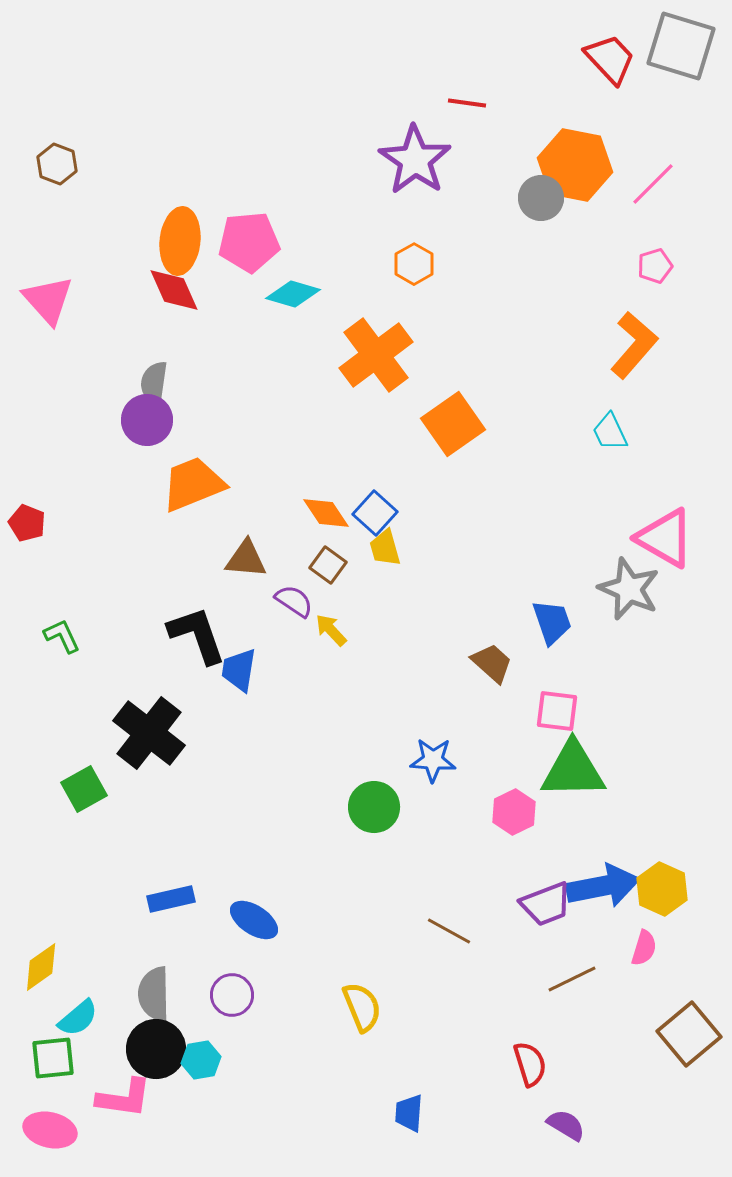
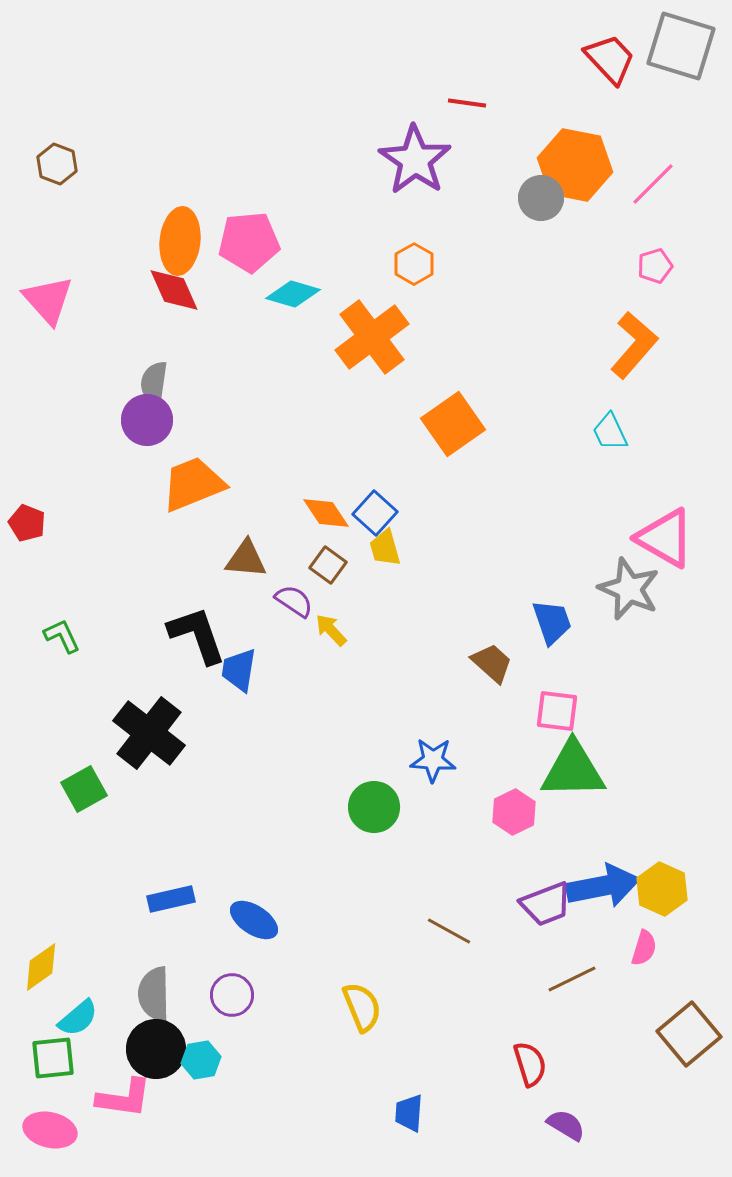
orange cross at (376, 355): moved 4 px left, 18 px up
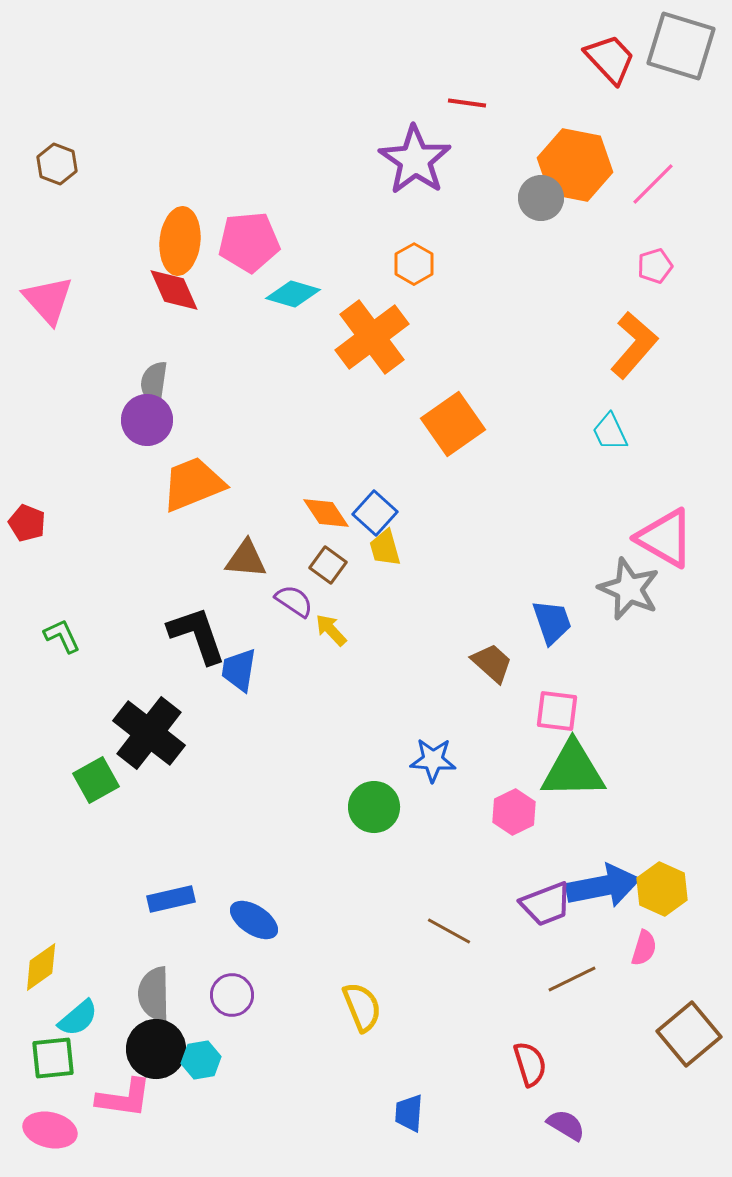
green square at (84, 789): moved 12 px right, 9 px up
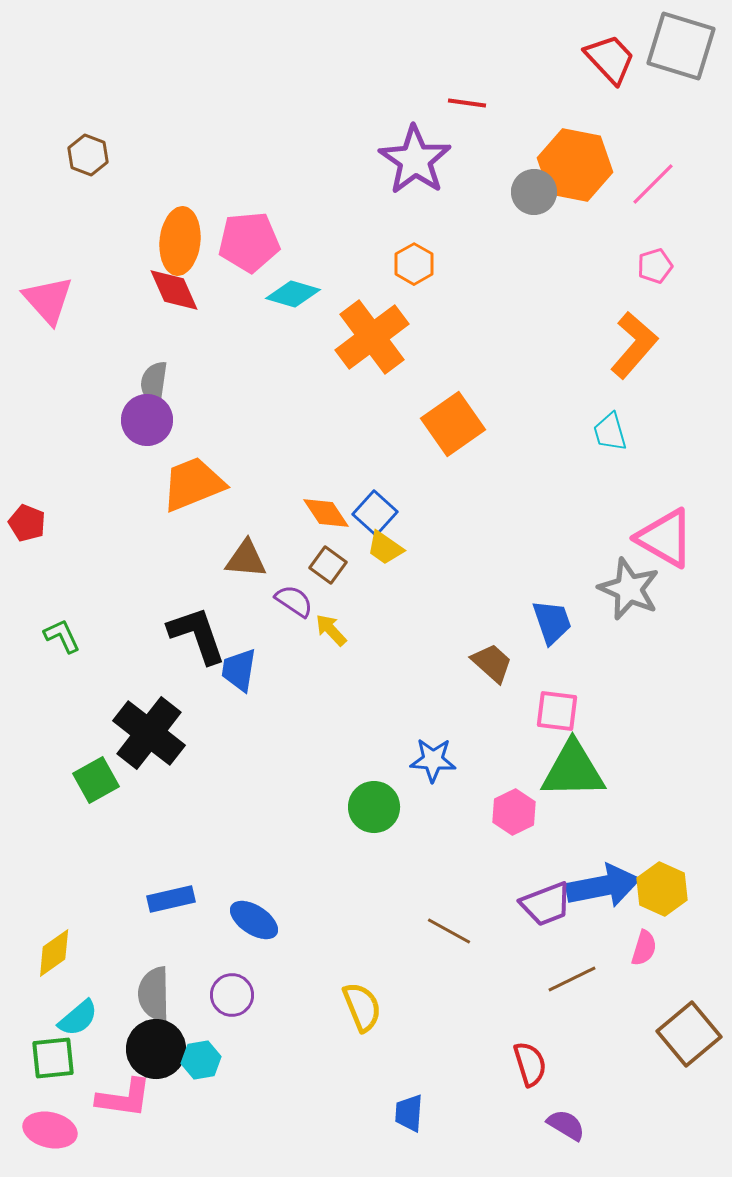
brown hexagon at (57, 164): moved 31 px right, 9 px up
gray circle at (541, 198): moved 7 px left, 6 px up
cyan trapezoid at (610, 432): rotated 9 degrees clockwise
yellow trapezoid at (385, 548): rotated 39 degrees counterclockwise
yellow diamond at (41, 967): moved 13 px right, 14 px up
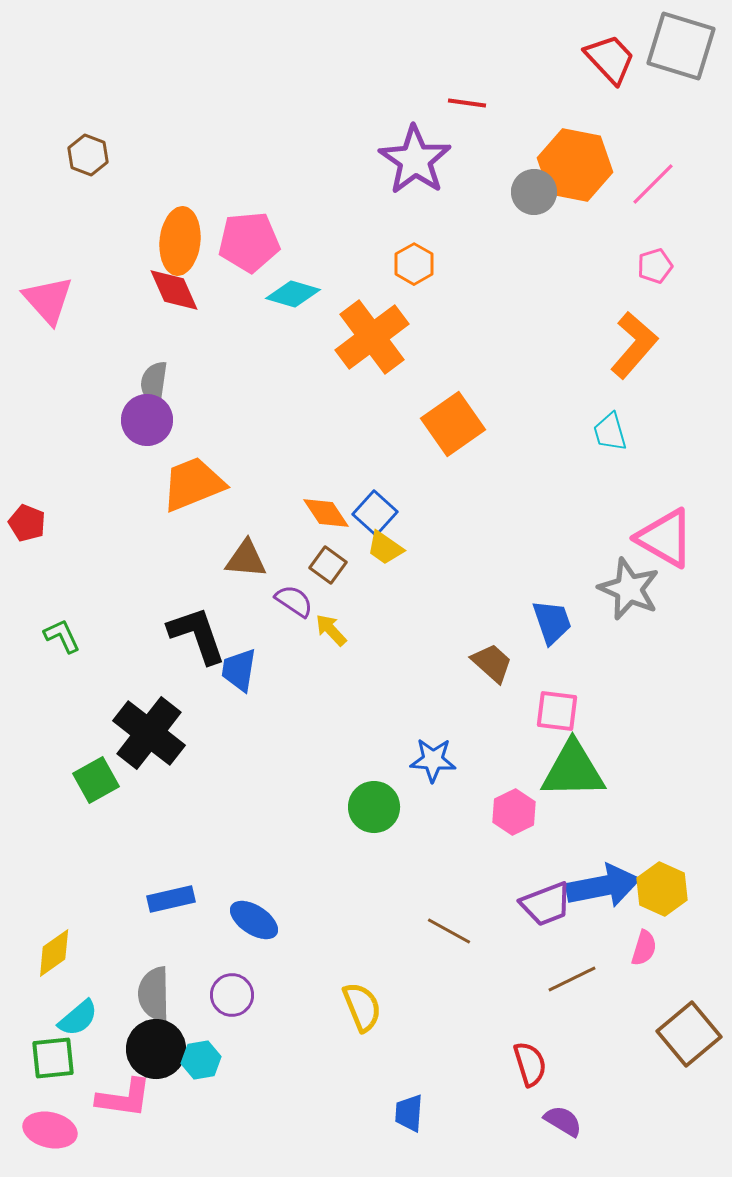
purple semicircle at (566, 1125): moved 3 px left, 4 px up
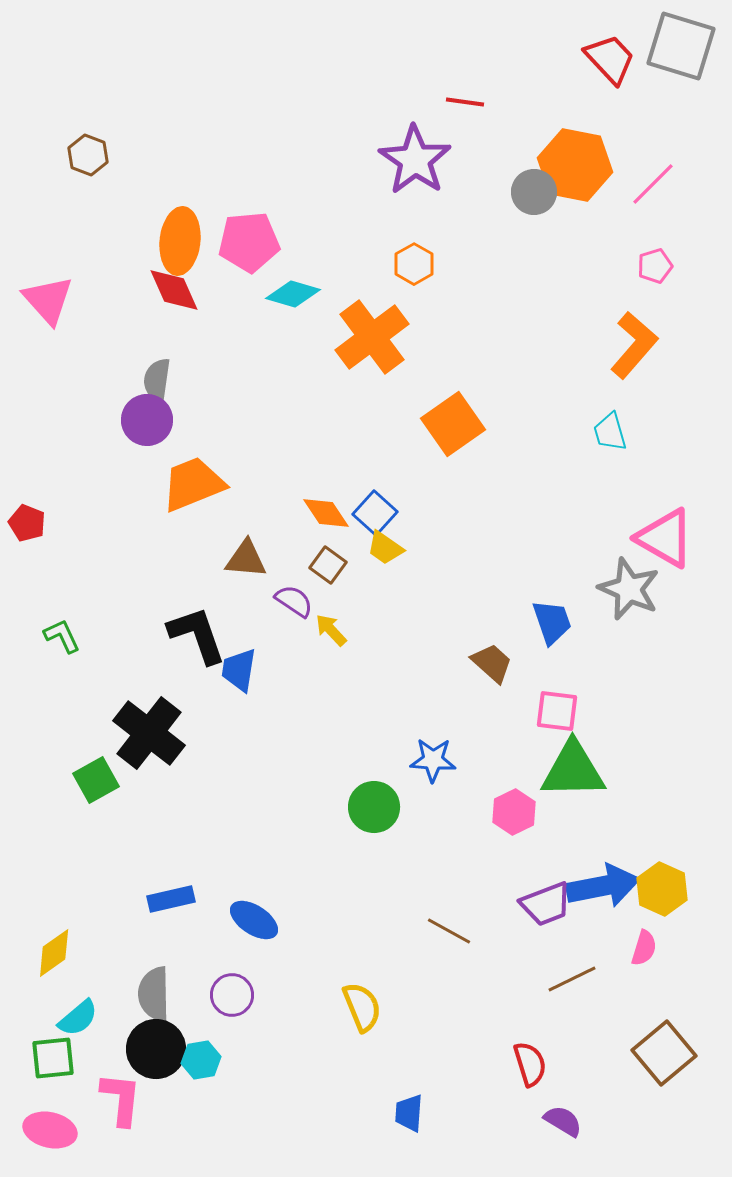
red line at (467, 103): moved 2 px left, 1 px up
gray semicircle at (154, 383): moved 3 px right, 3 px up
brown square at (689, 1034): moved 25 px left, 19 px down
pink L-shape at (124, 1098): moved 3 px left, 1 px down; rotated 92 degrees counterclockwise
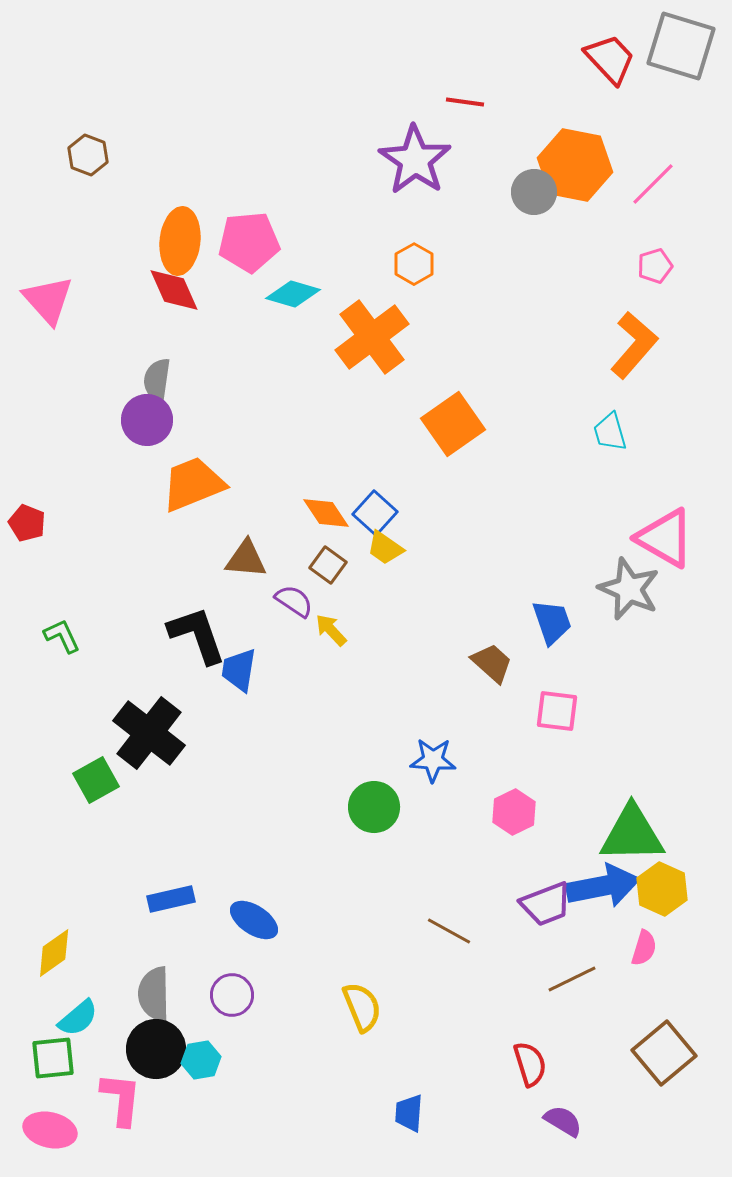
green triangle at (573, 770): moved 59 px right, 64 px down
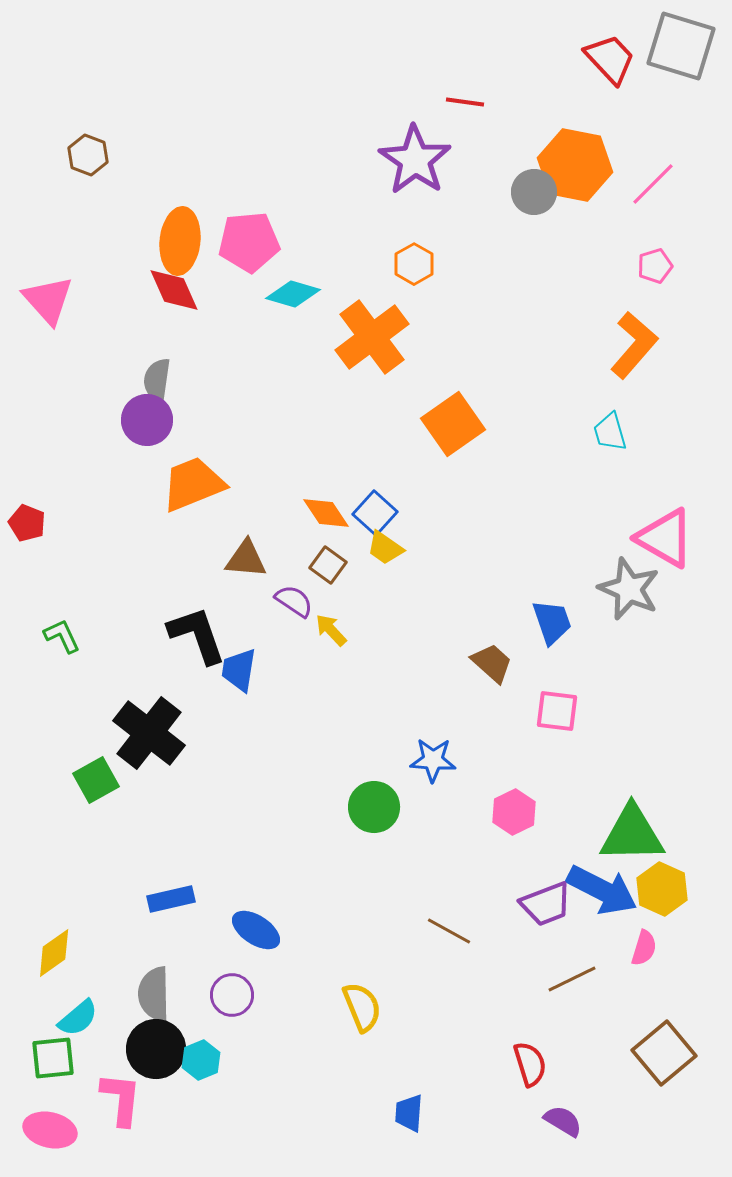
blue arrow at (603, 886): moved 1 px left, 4 px down; rotated 38 degrees clockwise
blue ellipse at (254, 920): moved 2 px right, 10 px down
cyan hexagon at (201, 1060): rotated 12 degrees counterclockwise
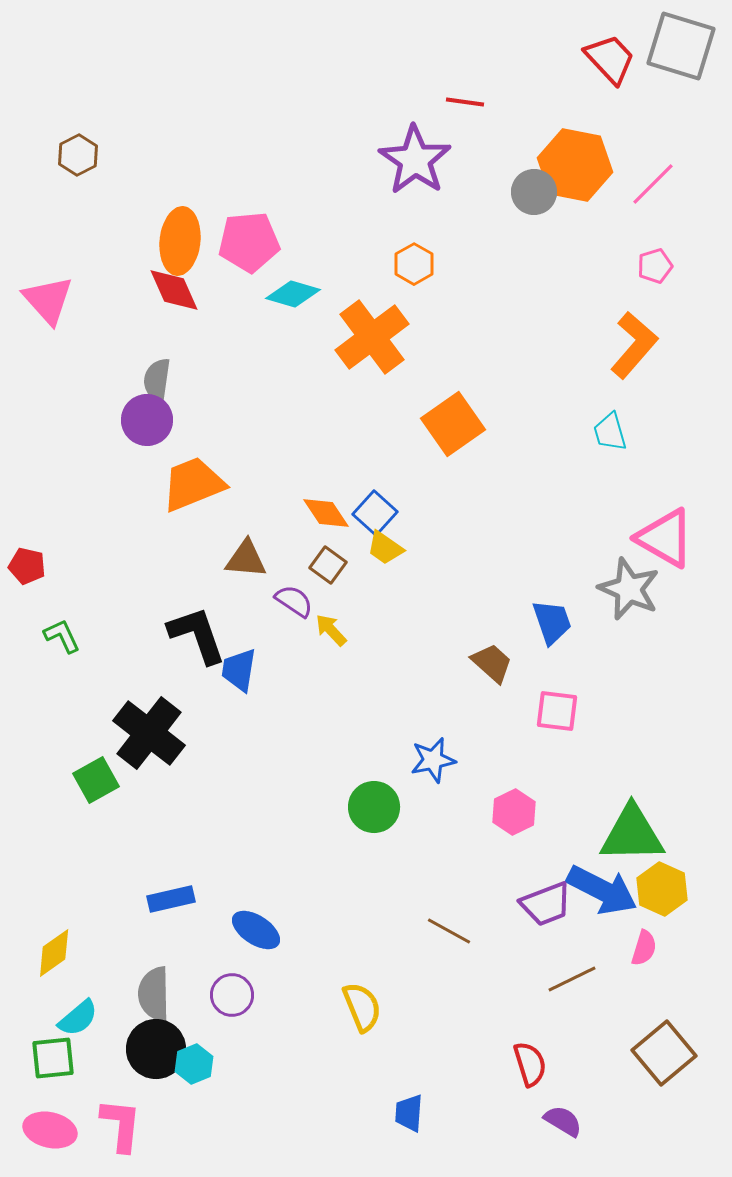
brown hexagon at (88, 155): moved 10 px left; rotated 12 degrees clockwise
red pentagon at (27, 523): moved 43 px down; rotated 9 degrees counterclockwise
blue star at (433, 760): rotated 15 degrees counterclockwise
cyan hexagon at (201, 1060): moved 7 px left, 4 px down
pink L-shape at (121, 1099): moved 26 px down
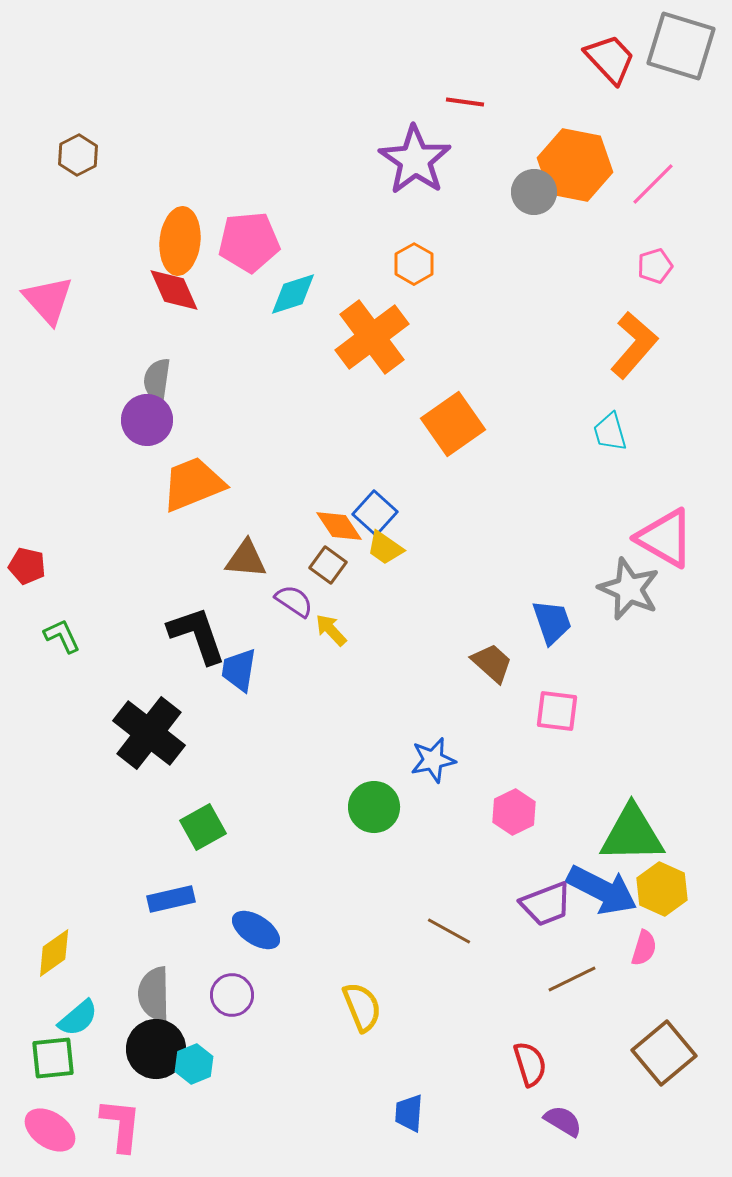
cyan diamond at (293, 294): rotated 34 degrees counterclockwise
orange diamond at (326, 513): moved 13 px right, 13 px down
green square at (96, 780): moved 107 px right, 47 px down
pink ellipse at (50, 1130): rotated 21 degrees clockwise
